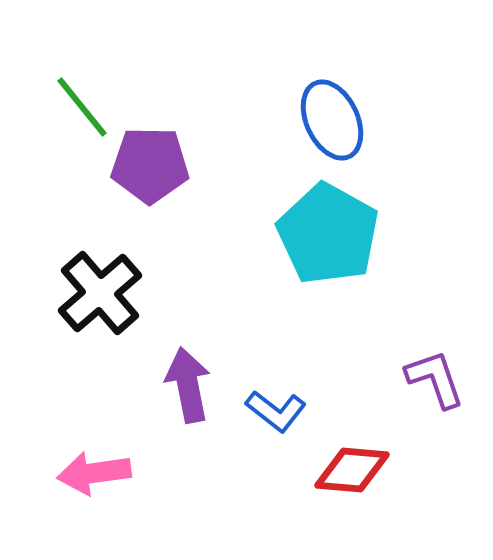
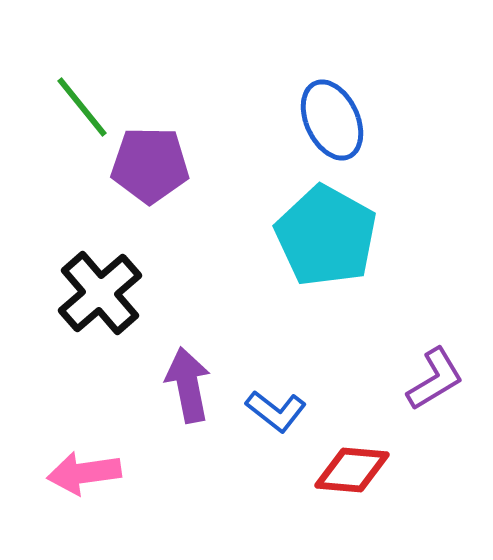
cyan pentagon: moved 2 px left, 2 px down
purple L-shape: rotated 78 degrees clockwise
pink arrow: moved 10 px left
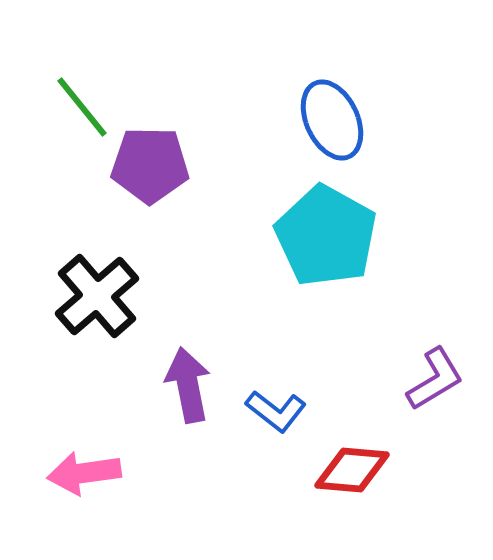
black cross: moved 3 px left, 3 px down
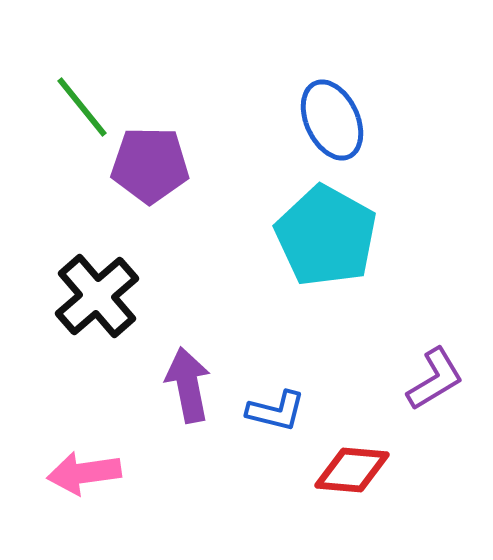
blue L-shape: rotated 24 degrees counterclockwise
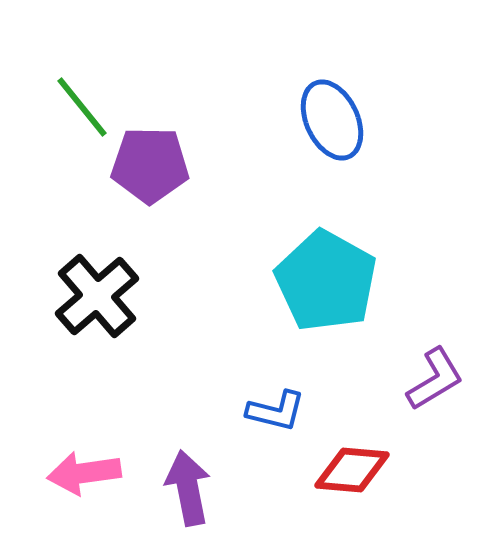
cyan pentagon: moved 45 px down
purple arrow: moved 103 px down
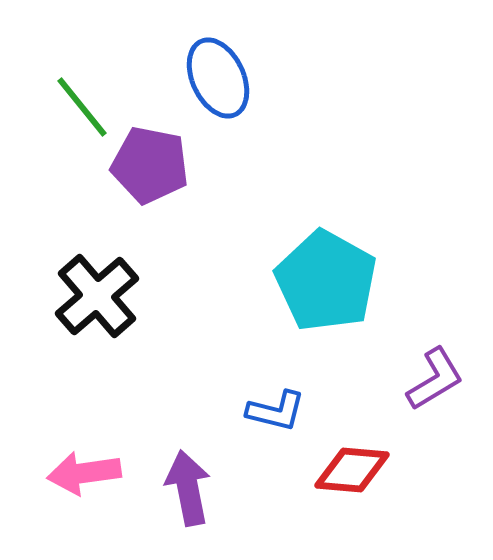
blue ellipse: moved 114 px left, 42 px up
purple pentagon: rotated 10 degrees clockwise
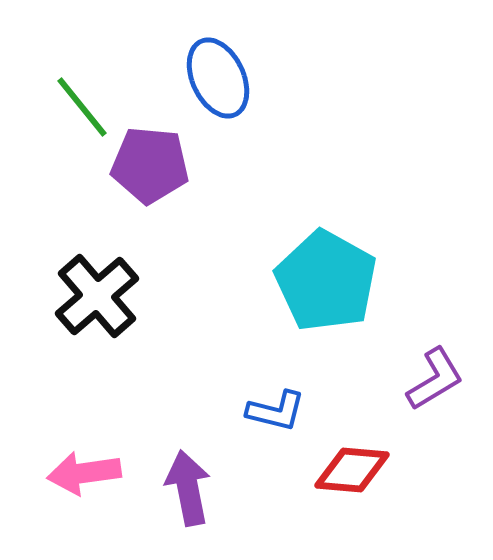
purple pentagon: rotated 6 degrees counterclockwise
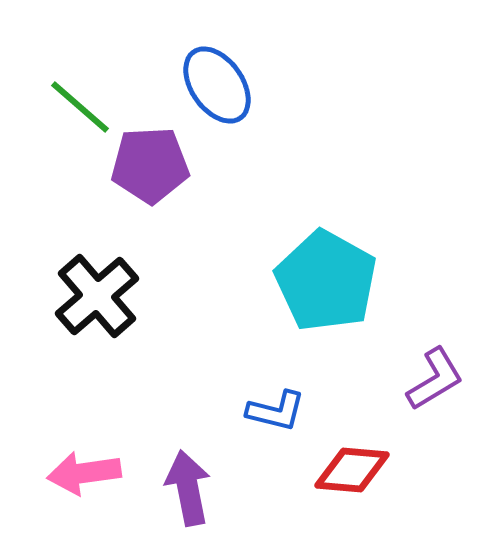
blue ellipse: moved 1 px left, 7 px down; rotated 10 degrees counterclockwise
green line: moved 2 px left; rotated 10 degrees counterclockwise
purple pentagon: rotated 8 degrees counterclockwise
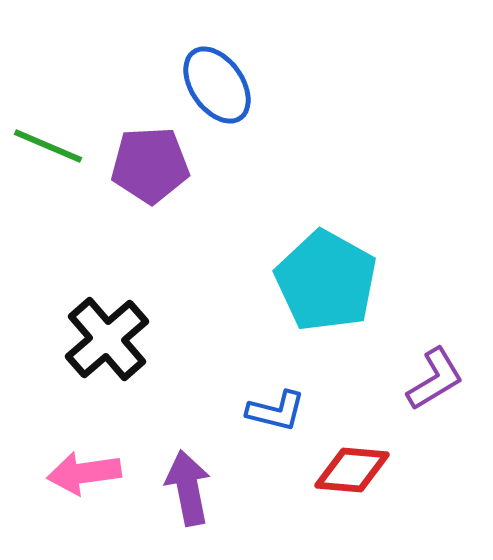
green line: moved 32 px left, 39 px down; rotated 18 degrees counterclockwise
black cross: moved 10 px right, 43 px down
